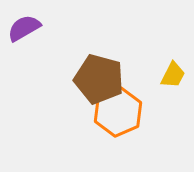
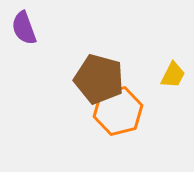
purple semicircle: rotated 80 degrees counterclockwise
orange hexagon: moved 1 px up; rotated 9 degrees clockwise
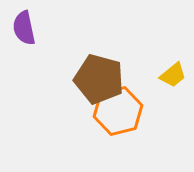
purple semicircle: rotated 8 degrees clockwise
yellow trapezoid: rotated 24 degrees clockwise
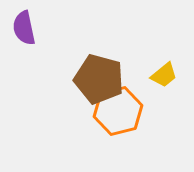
yellow trapezoid: moved 9 px left
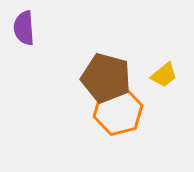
purple semicircle: rotated 8 degrees clockwise
brown pentagon: moved 7 px right, 1 px up
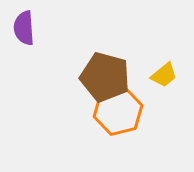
brown pentagon: moved 1 px left, 1 px up
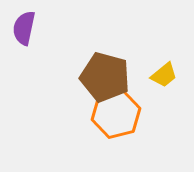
purple semicircle: rotated 16 degrees clockwise
orange hexagon: moved 2 px left, 3 px down
